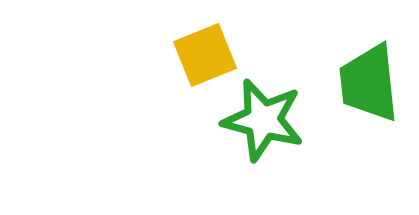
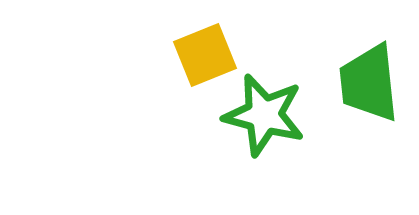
green star: moved 1 px right, 5 px up
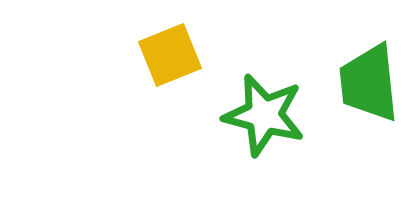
yellow square: moved 35 px left
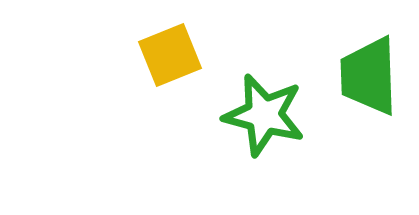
green trapezoid: moved 7 px up; rotated 4 degrees clockwise
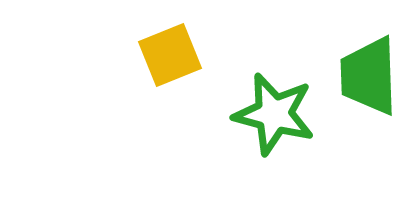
green star: moved 10 px right, 1 px up
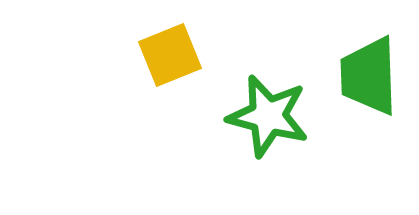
green star: moved 6 px left, 2 px down
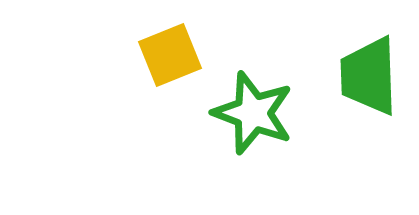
green star: moved 15 px left, 3 px up; rotated 6 degrees clockwise
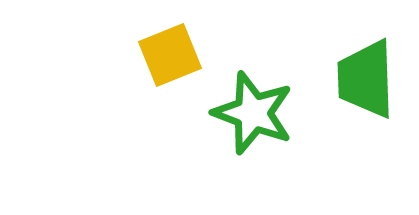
green trapezoid: moved 3 px left, 3 px down
